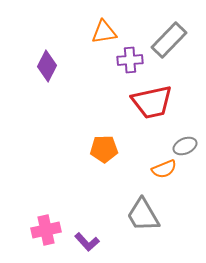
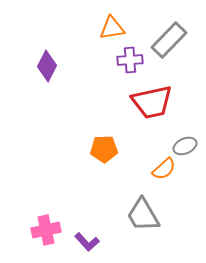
orange triangle: moved 8 px right, 4 px up
orange semicircle: rotated 20 degrees counterclockwise
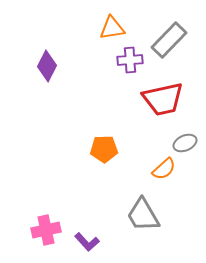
red trapezoid: moved 11 px right, 3 px up
gray ellipse: moved 3 px up
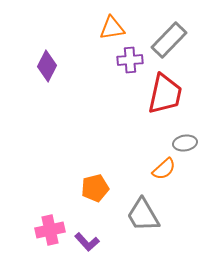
red trapezoid: moved 2 px right, 5 px up; rotated 66 degrees counterclockwise
gray ellipse: rotated 15 degrees clockwise
orange pentagon: moved 9 px left, 39 px down; rotated 12 degrees counterclockwise
pink cross: moved 4 px right
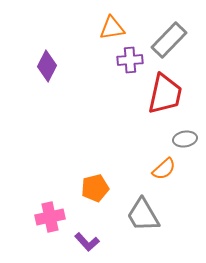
gray ellipse: moved 4 px up
pink cross: moved 13 px up
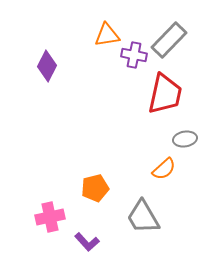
orange triangle: moved 5 px left, 7 px down
purple cross: moved 4 px right, 5 px up; rotated 15 degrees clockwise
gray trapezoid: moved 2 px down
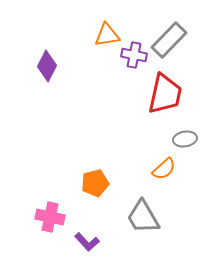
orange pentagon: moved 5 px up
pink cross: rotated 24 degrees clockwise
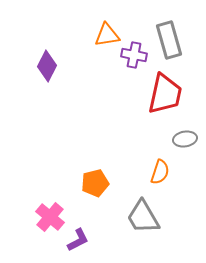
gray rectangle: rotated 60 degrees counterclockwise
orange semicircle: moved 4 px left, 3 px down; rotated 30 degrees counterclockwise
pink cross: rotated 28 degrees clockwise
purple L-shape: moved 9 px left, 2 px up; rotated 75 degrees counterclockwise
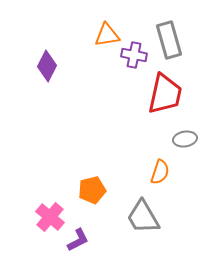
orange pentagon: moved 3 px left, 7 px down
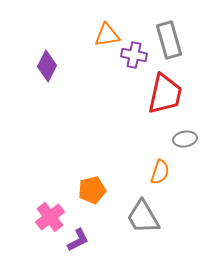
pink cross: rotated 12 degrees clockwise
